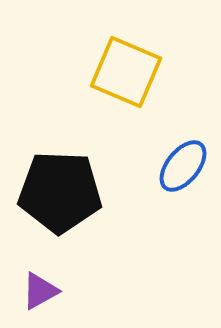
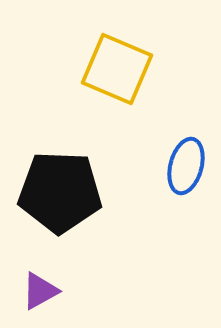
yellow square: moved 9 px left, 3 px up
blue ellipse: moved 3 px right; rotated 24 degrees counterclockwise
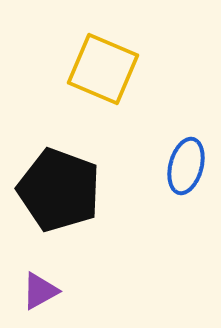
yellow square: moved 14 px left
black pentagon: moved 1 px left, 2 px up; rotated 18 degrees clockwise
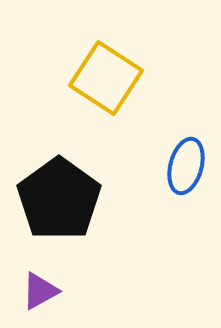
yellow square: moved 3 px right, 9 px down; rotated 10 degrees clockwise
black pentagon: moved 9 px down; rotated 16 degrees clockwise
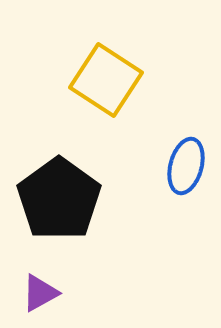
yellow square: moved 2 px down
purple triangle: moved 2 px down
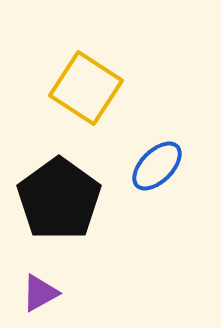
yellow square: moved 20 px left, 8 px down
blue ellipse: moved 29 px left; rotated 30 degrees clockwise
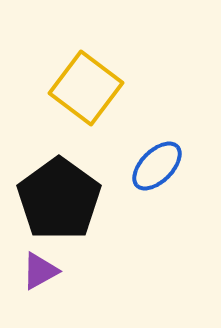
yellow square: rotated 4 degrees clockwise
purple triangle: moved 22 px up
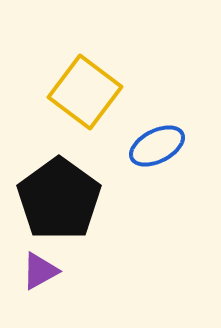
yellow square: moved 1 px left, 4 px down
blue ellipse: moved 20 px up; rotated 18 degrees clockwise
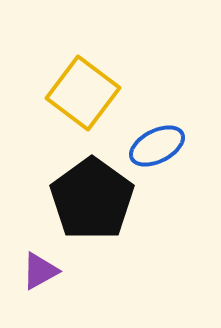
yellow square: moved 2 px left, 1 px down
black pentagon: moved 33 px right
